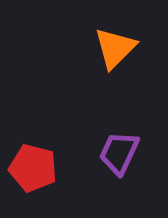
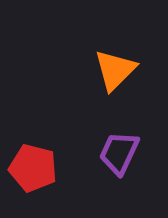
orange triangle: moved 22 px down
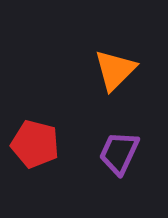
red pentagon: moved 2 px right, 24 px up
